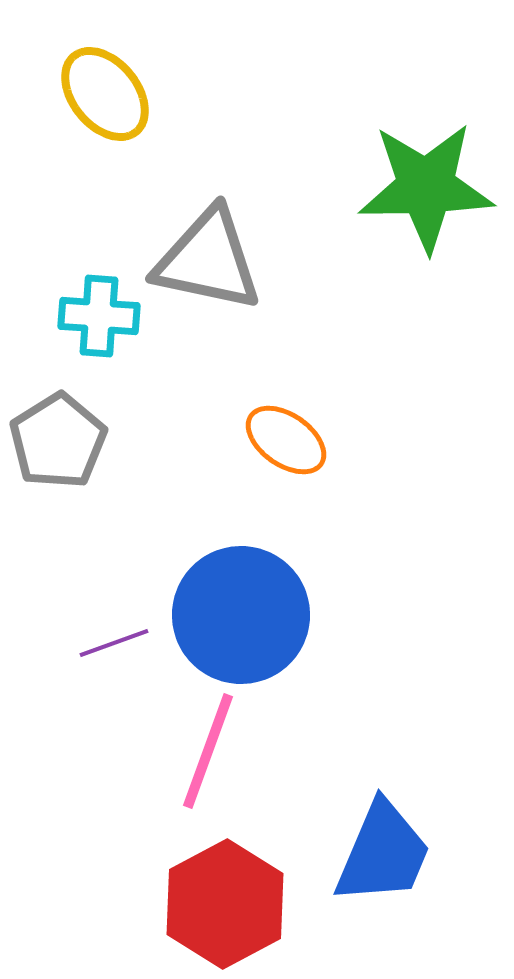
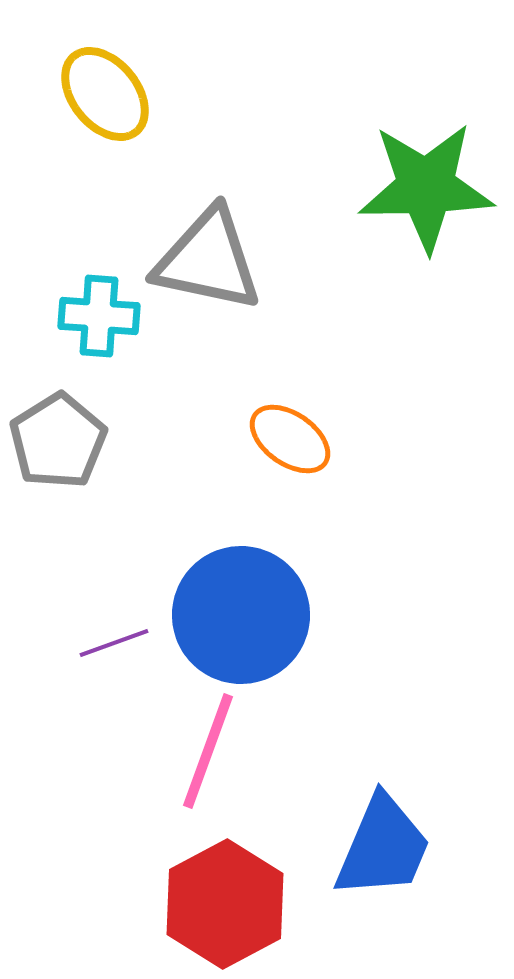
orange ellipse: moved 4 px right, 1 px up
blue trapezoid: moved 6 px up
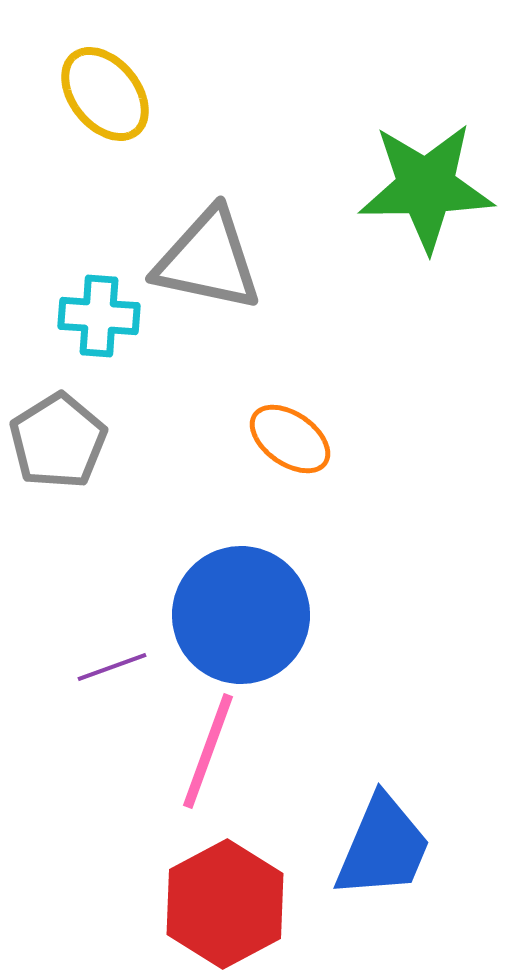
purple line: moved 2 px left, 24 px down
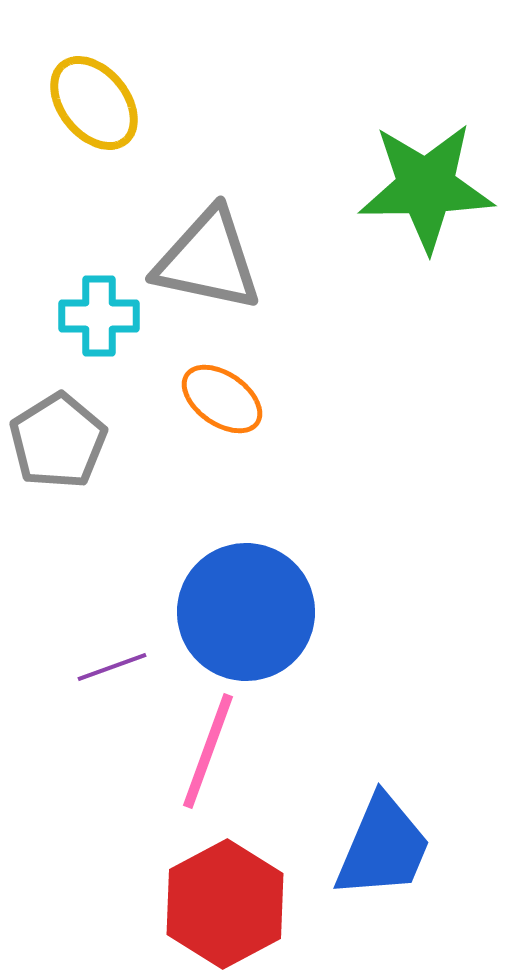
yellow ellipse: moved 11 px left, 9 px down
cyan cross: rotated 4 degrees counterclockwise
orange ellipse: moved 68 px left, 40 px up
blue circle: moved 5 px right, 3 px up
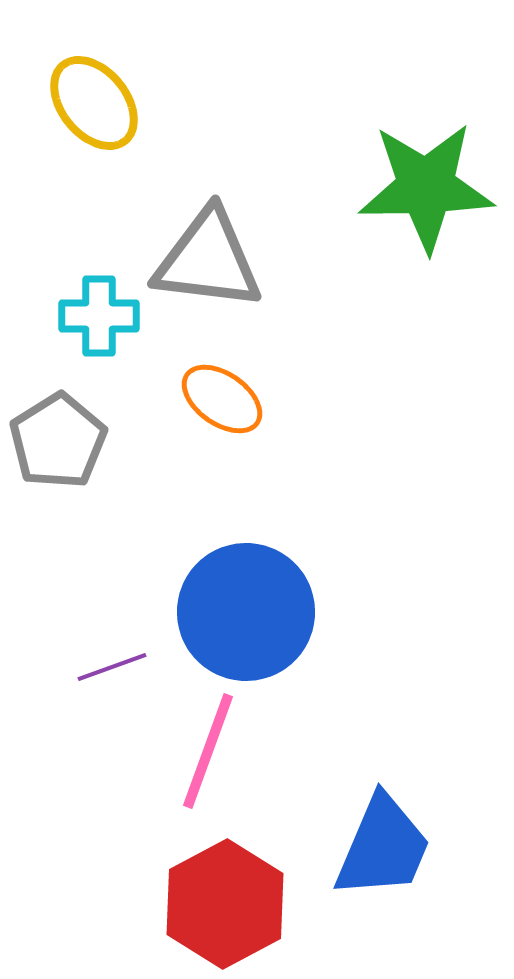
gray triangle: rotated 5 degrees counterclockwise
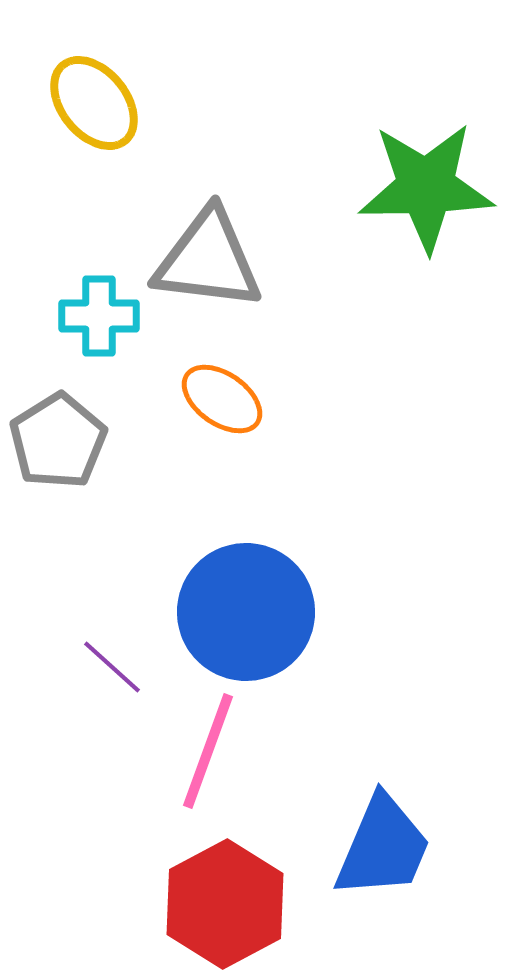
purple line: rotated 62 degrees clockwise
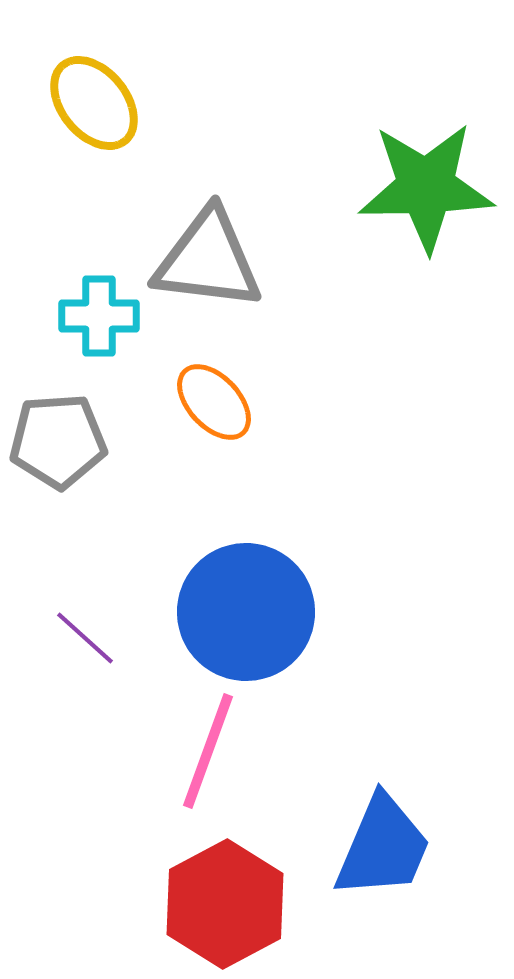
orange ellipse: moved 8 px left, 3 px down; rotated 12 degrees clockwise
gray pentagon: rotated 28 degrees clockwise
purple line: moved 27 px left, 29 px up
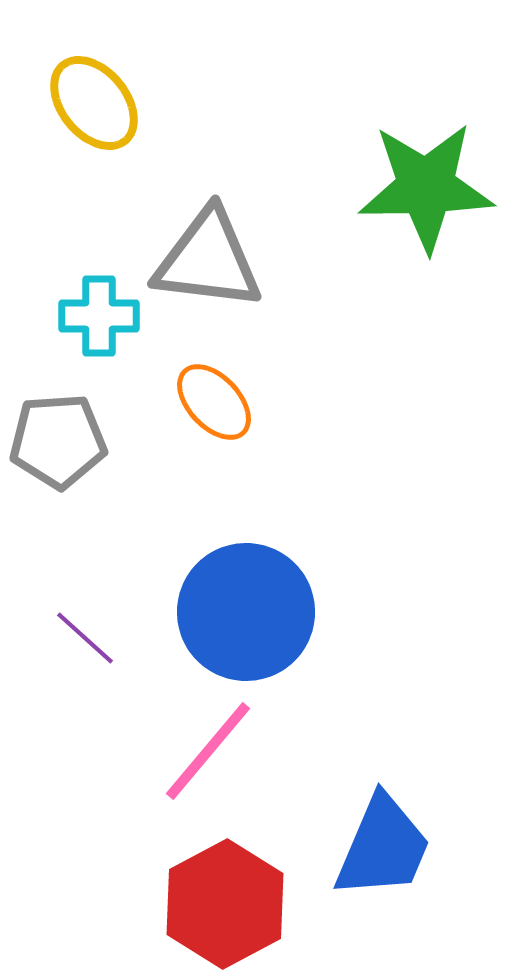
pink line: rotated 20 degrees clockwise
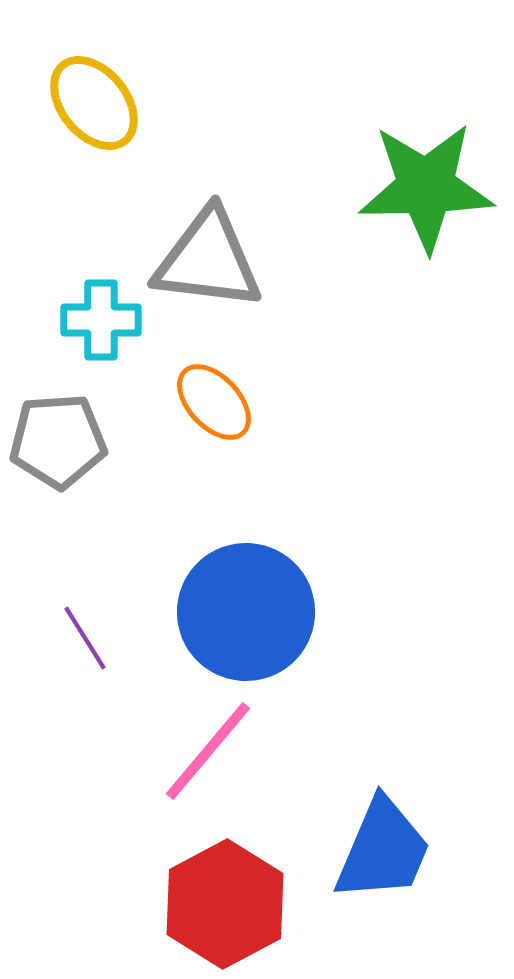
cyan cross: moved 2 px right, 4 px down
purple line: rotated 16 degrees clockwise
blue trapezoid: moved 3 px down
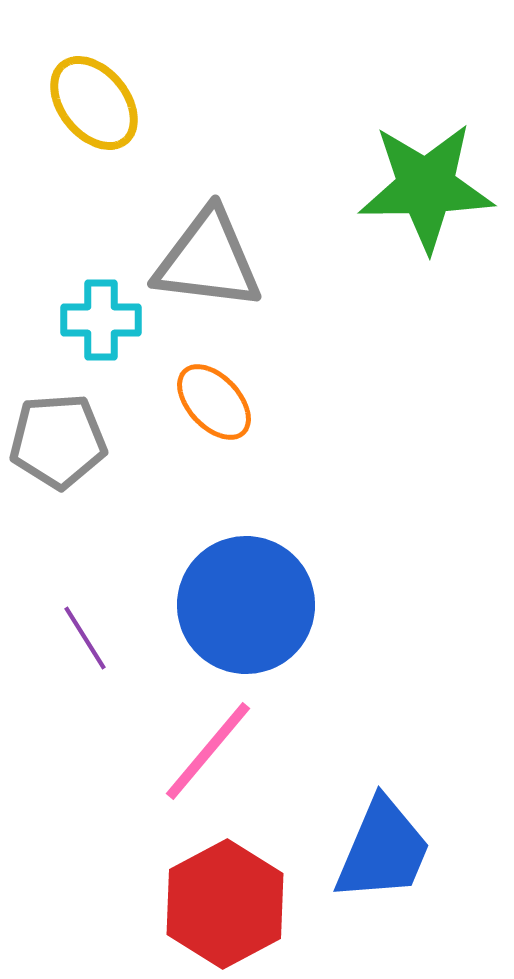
blue circle: moved 7 px up
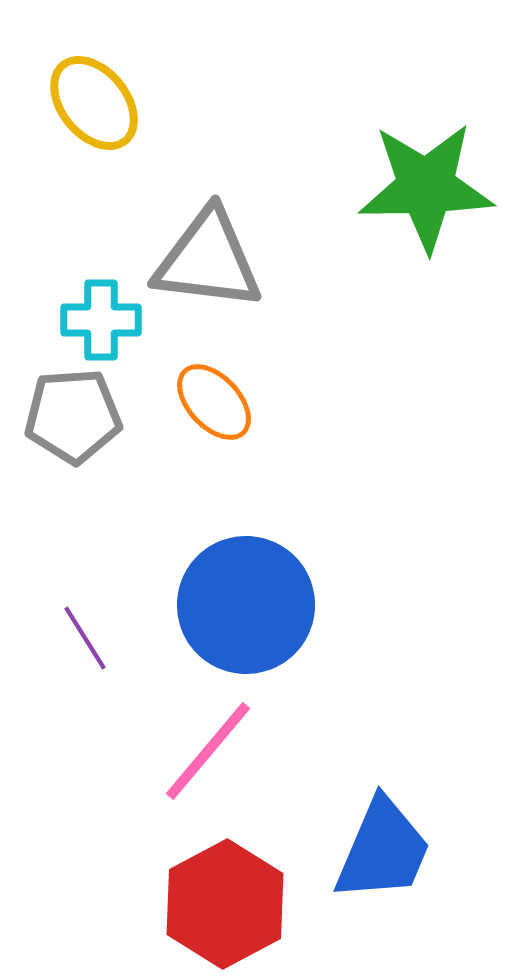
gray pentagon: moved 15 px right, 25 px up
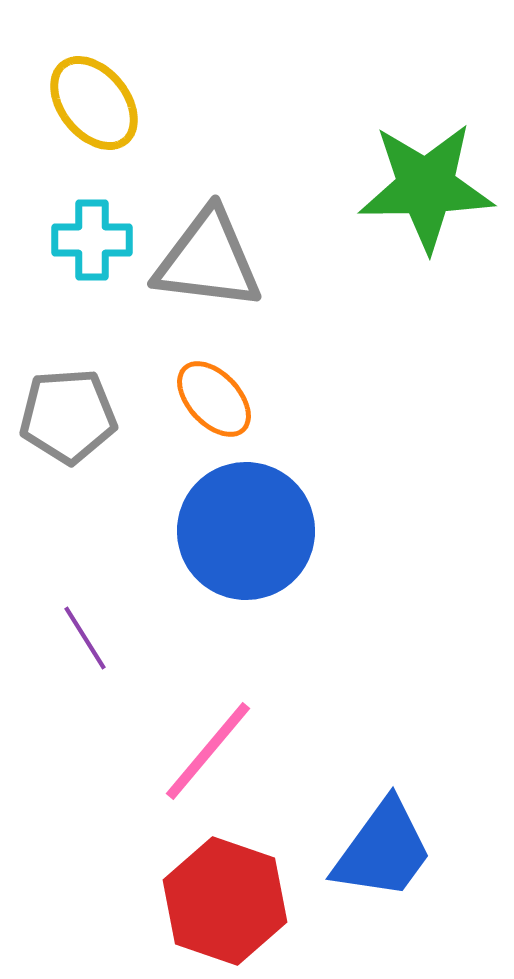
cyan cross: moved 9 px left, 80 px up
orange ellipse: moved 3 px up
gray pentagon: moved 5 px left
blue circle: moved 74 px up
blue trapezoid: rotated 13 degrees clockwise
red hexagon: moved 3 px up; rotated 13 degrees counterclockwise
